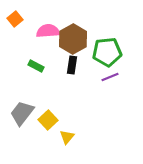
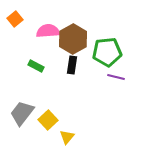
purple line: moved 6 px right; rotated 36 degrees clockwise
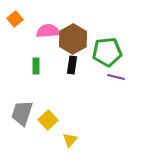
green rectangle: rotated 63 degrees clockwise
gray trapezoid: rotated 20 degrees counterclockwise
yellow triangle: moved 3 px right, 3 px down
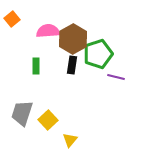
orange square: moved 3 px left
green pentagon: moved 9 px left, 2 px down; rotated 12 degrees counterclockwise
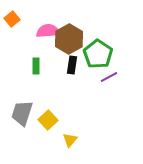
brown hexagon: moved 4 px left
green pentagon: rotated 20 degrees counterclockwise
purple line: moved 7 px left; rotated 42 degrees counterclockwise
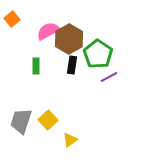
pink semicircle: rotated 25 degrees counterclockwise
gray trapezoid: moved 1 px left, 8 px down
yellow triangle: rotated 14 degrees clockwise
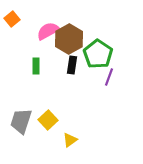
purple line: rotated 42 degrees counterclockwise
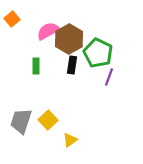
green pentagon: moved 1 px up; rotated 8 degrees counterclockwise
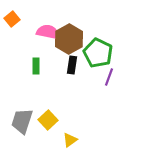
pink semicircle: moved 1 px down; rotated 40 degrees clockwise
gray trapezoid: moved 1 px right
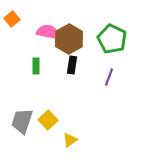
green pentagon: moved 14 px right, 14 px up
